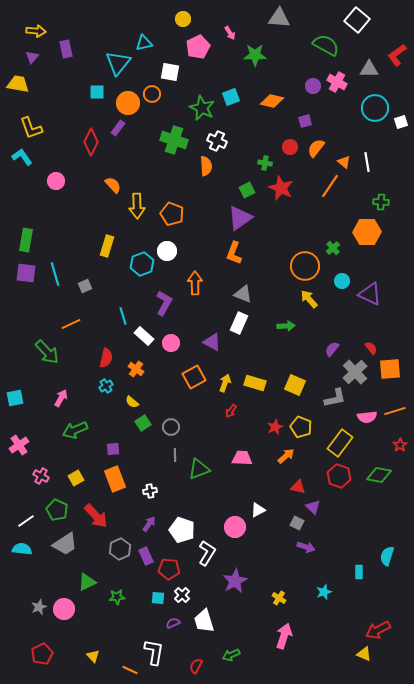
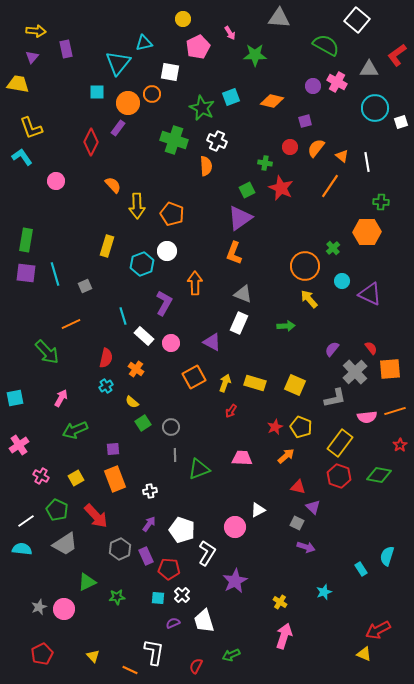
orange triangle at (344, 162): moved 2 px left, 6 px up
cyan rectangle at (359, 572): moved 2 px right, 3 px up; rotated 32 degrees counterclockwise
yellow cross at (279, 598): moved 1 px right, 4 px down
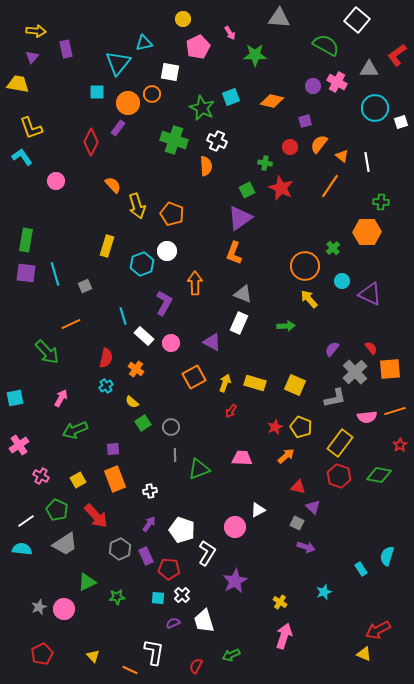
orange semicircle at (316, 148): moved 3 px right, 4 px up
yellow arrow at (137, 206): rotated 15 degrees counterclockwise
yellow square at (76, 478): moved 2 px right, 2 px down
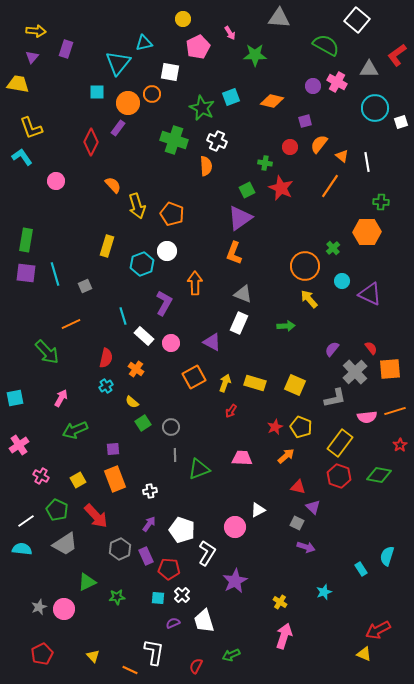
purple rectangle at (66, 49): rotated 30 degrees clockwise
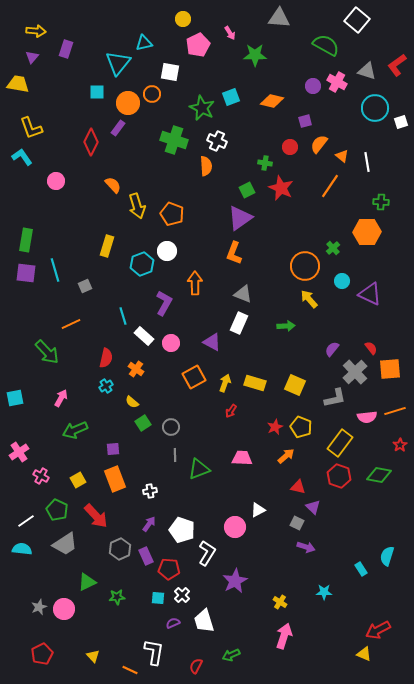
pink pentagon at (198, 47): moved 2 px up
red L-shape at (397, 55): moved 10 px down
gray triangle at (369, 69): moved 2 px left, 2 px down; rotated 18 degrees clockwise
cyan line at (55, 274): moved 4 px up
pink cross at (19, 445): moved 7 px down
cyan star at (324, 592): rotated 21 degrees clockwise
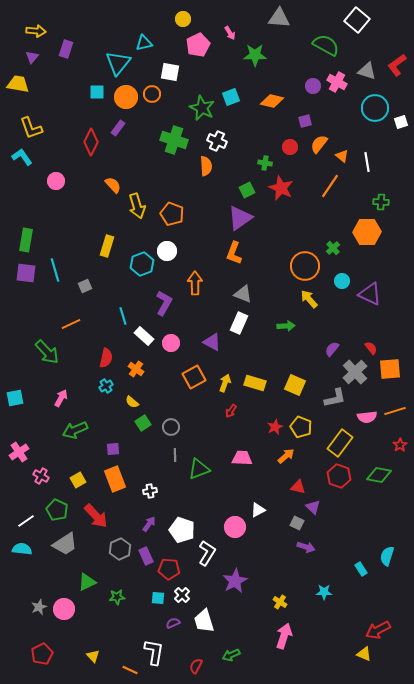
orange circle at (128, 103): moved 2 px left, 6 px up
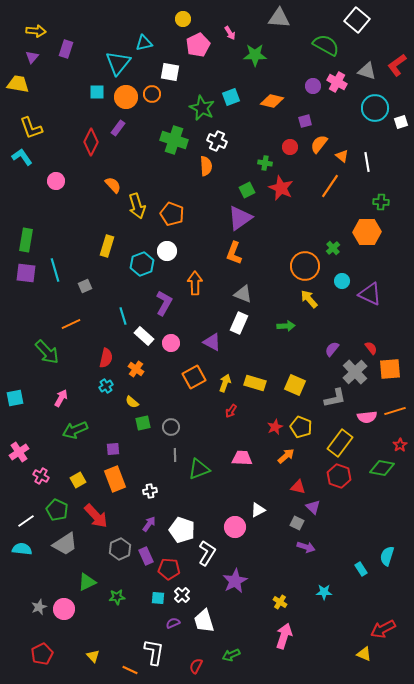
green square at (143, 423): rotated 21 degrees clockwise
green diamond at (379, 475): moved 3 px right, 7 px up
red arrow at (378, 630): moved 5 px right, 1 px up
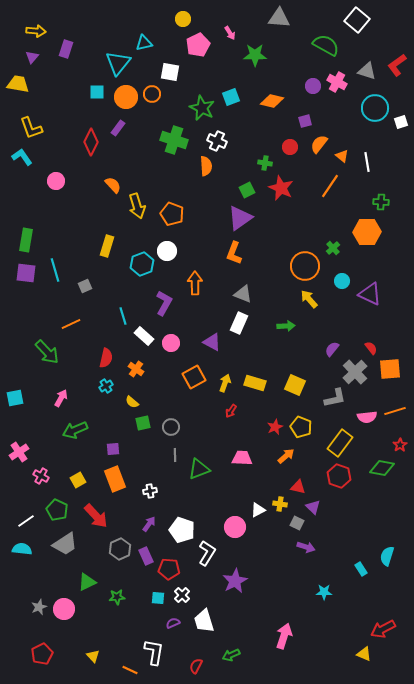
yellow cross at (280, 602): moved 98 px up; rotated 24 degrees counterclockwise
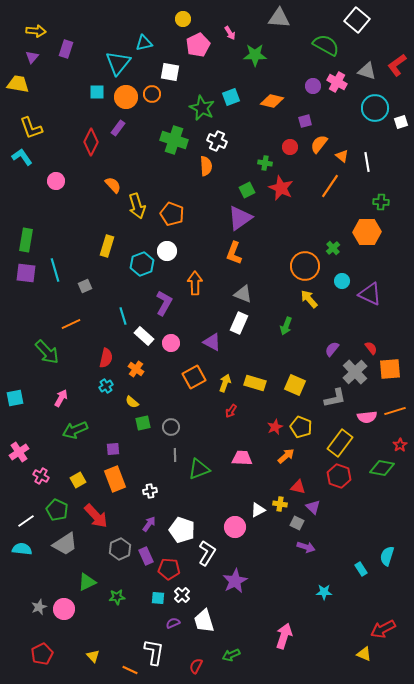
green arrow at (286, 326): rotated 114 degrees clockwise
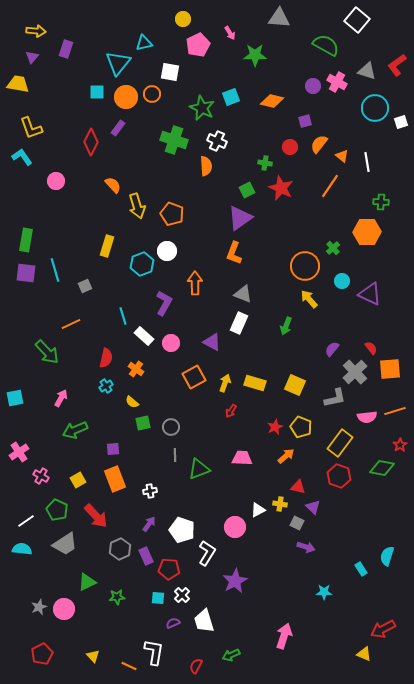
orange line at (130, 670): moved 1 px left, 4 px up
